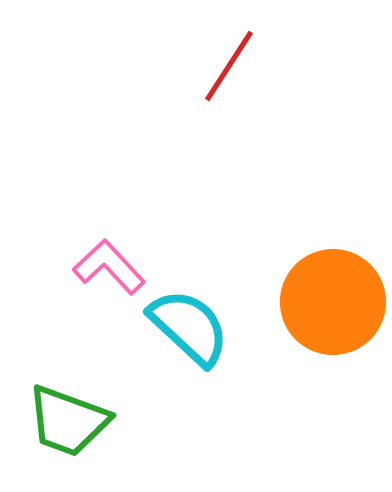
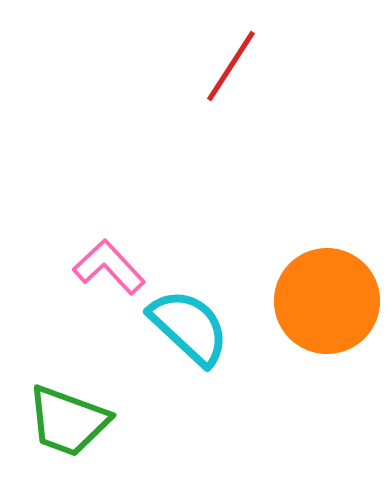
red line: moved 2 px right
orange circle: moved 6 px left, 1 px up
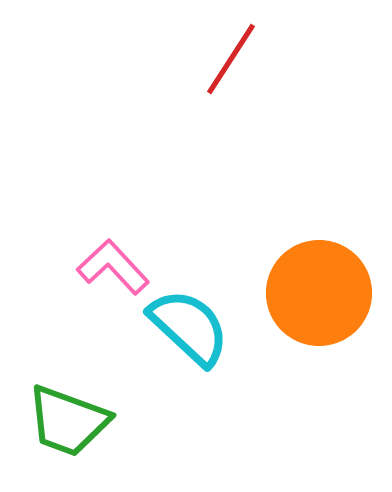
red line: moved 7 px up
pink L-shape: moved 4 px right
orange circle: moved 8 px left, 8 px up
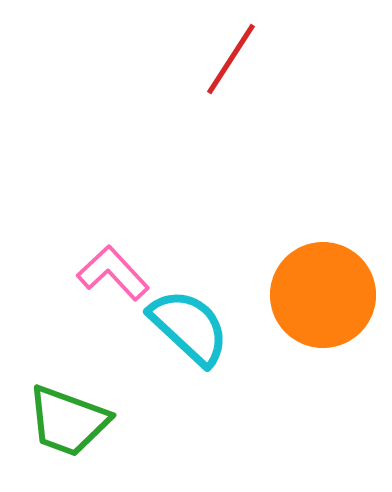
pink L-shape: moved 6 px down
orange circle: moved 4 px right, 2 px down
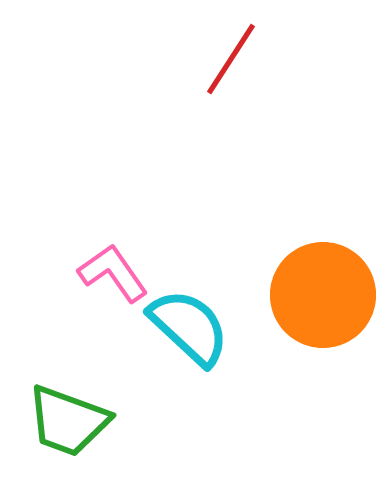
pink L-shape: rotated 8 degrees clockwise
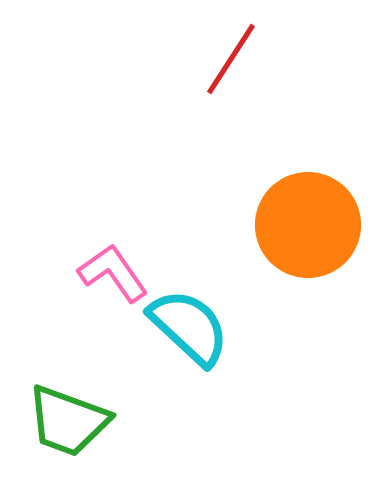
orange circle: moved 15 px left, 70 px up
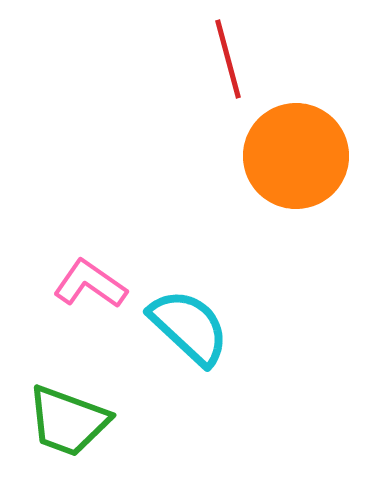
red line: moved 3 px left; rotated 48 degrees counterclockwise
orange circle: moved 12 px left, 69 px up
pink L-shape: moved 23 px left, 11 px down; rotated 20 degrees counterclockwise
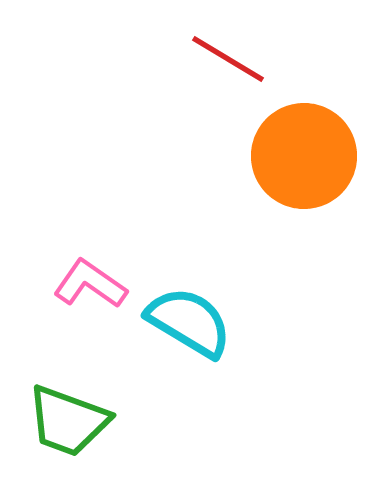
red line: rotated 44 degrees counterclockwise
orange circle: moved 8 px right
cyan semicircle: moved 5 px up; rotated 12 degrees counterclockwise
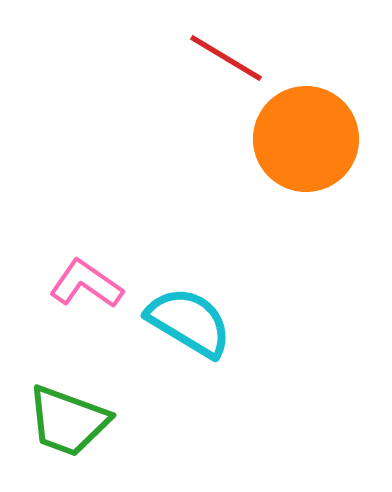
red line: moved 2 px left, 1 px up
orange circle: moved 2 px right, 17 px up
pink L-shape: moved 4 px left
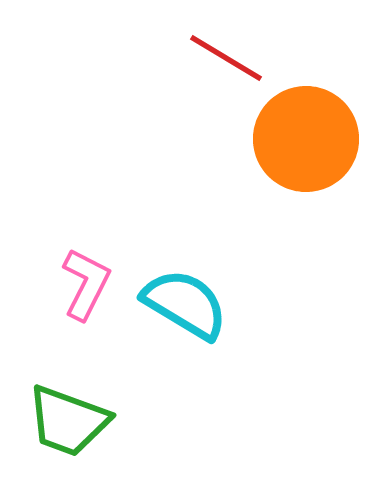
pink L-shape: rotated 82 degrees clockwise
cyan semicircle: moved 4 px left, 18 px up
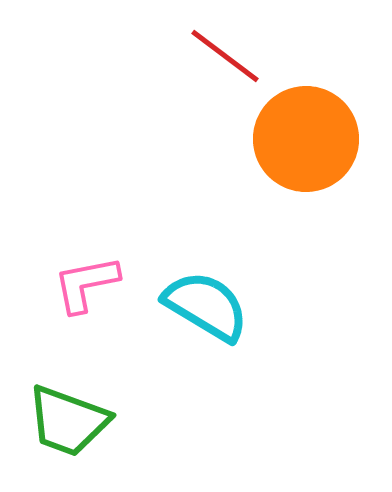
red line: moved 1 px left, 2 px up; rotated 6 degrees clockwise
pink L-shape: rotated 128 degrees counterclockwise
cyan semicircle: moved 21 px right, 2 px down
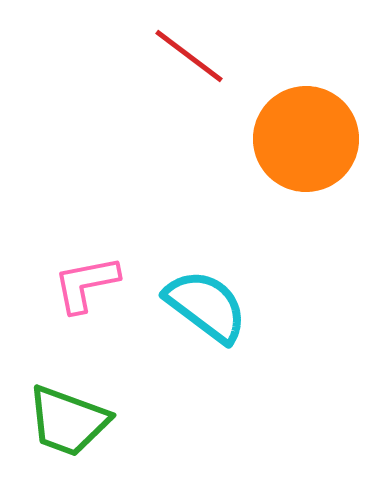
red line: moved 36 px left
cyan semicircle: rotated 6 degrees clockwise
